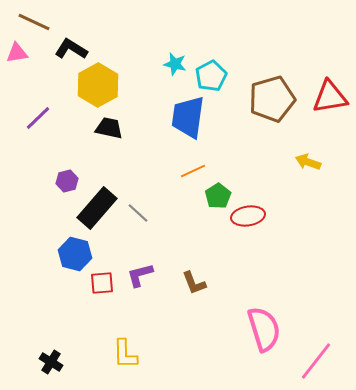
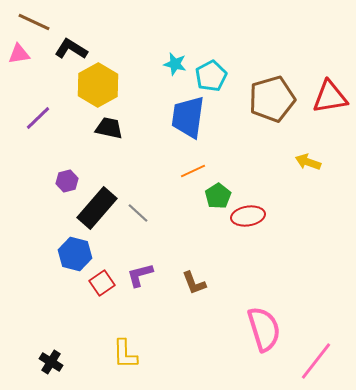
pink triangle: moved 2 px right, 1 px down
red square: rotated 30 degrees counterclockwise
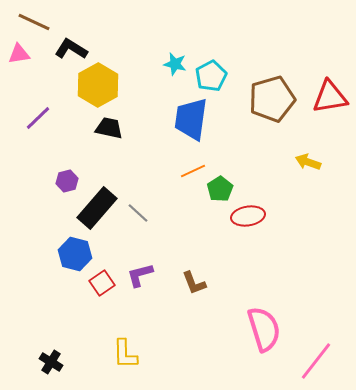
blue trapezoid: moved 3 px right, 2 px down
green pentagon: moved 2 px right, 7 px up
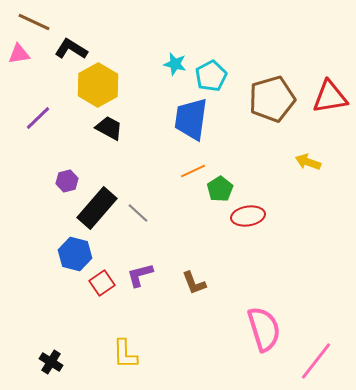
black trapezoid: rotated 16 degrees clockwise
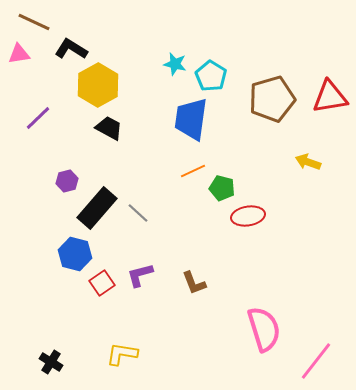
cyan pentagon: rotated 12 degrees counterclockwise
green pentagon: moved 2 px right, 1 px up; rotated 25 degrees counterclockwise
yellow L-shape: moved 3 px left; rotated 100 degrees clockwise
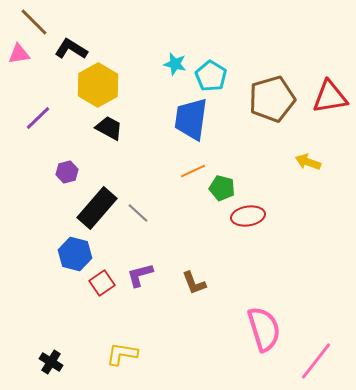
brown line: rotated 20 degrees clockwise
purple hexagon: moved 9 px up
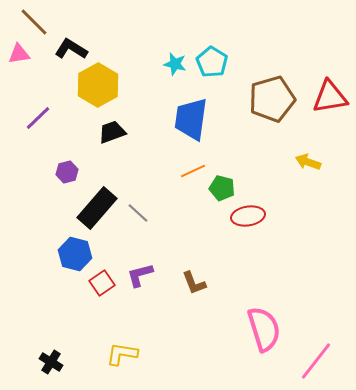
cyan pentagon: moved 1 px right, 14 px up
black trapezoid: moved 3 px right, 4 px down; rotated 48 degrees counterclockwise
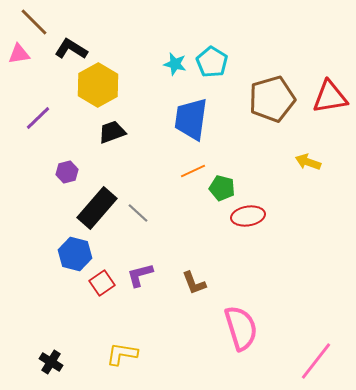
pink semicircle: moved 23 px left, 1 px up
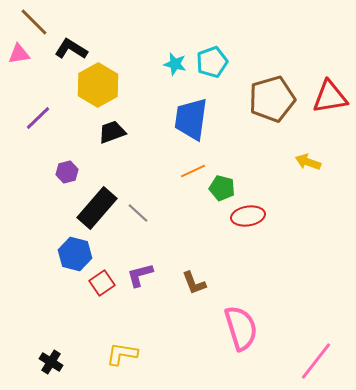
cyan pentagon: rotated 20 degrees clockwise
